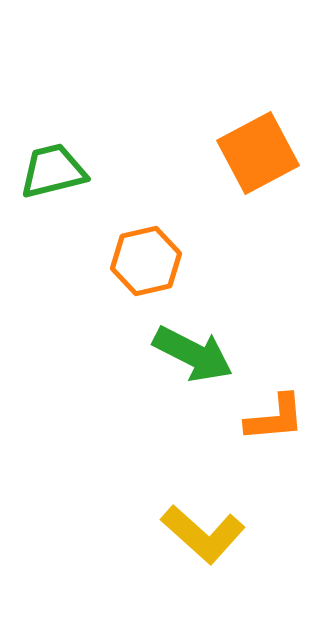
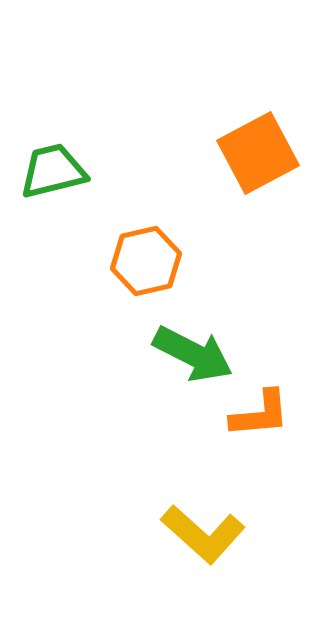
orange L-shape: moved 15 px left, 4 px up
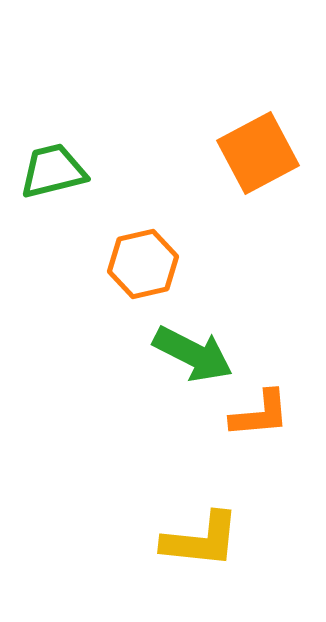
orange hexagon: moved 3 px left, 3 px down
yellow L-shape: moved 2 px left, 6 px down; rotated 36 degrees counterclockwise
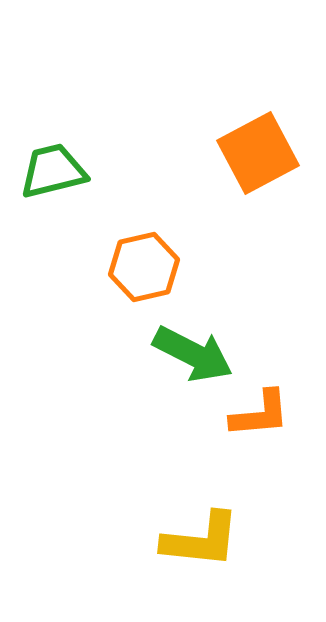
orange hexagon: moved 1 px right, 3 px down
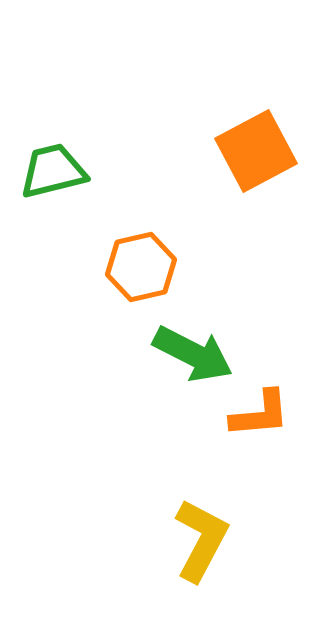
orange square: moved 2 px left, 2 px up
orange hexagon: moved 3 px left
yellow L-shape: rotated 68 degrees counterclockwise
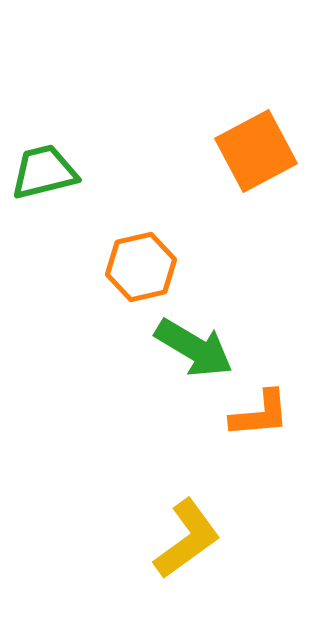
green trapezoid: moved 9 px left, 1 px down
green arrow: moved 1 px right, 6 px up; rotated 4 degrees clockwise
yellow L-shape: moved 14 px left, 1 px up; rotated 26 degrees clockwise
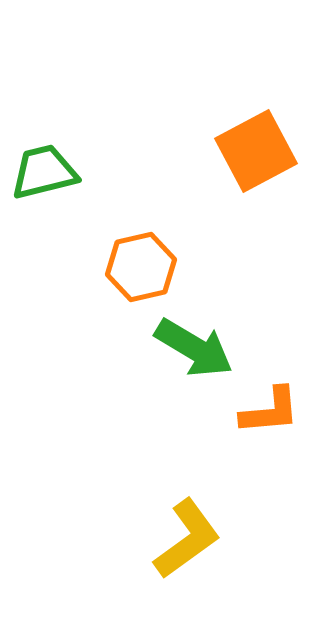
orange L-shape: moved 10 px right, 3 px up
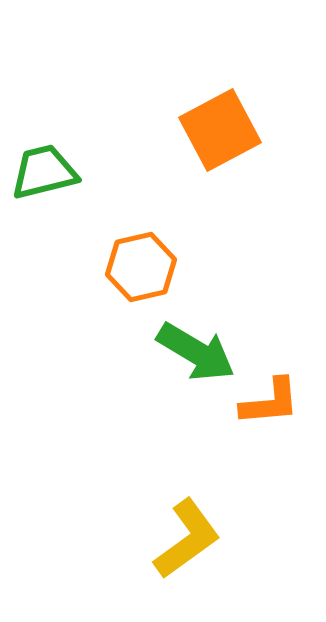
orange square: moved 36 px left, 21 px up
green arrow: moved 2 px right, 4 px down
orange L-shape: moved 9 px up
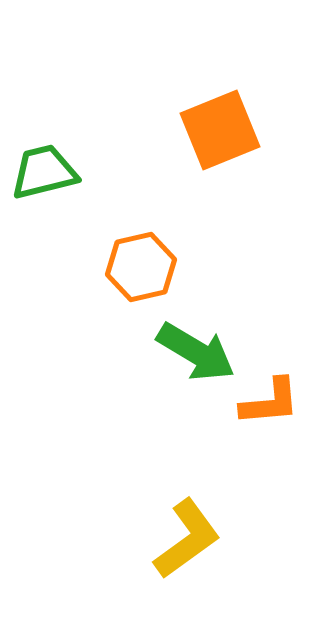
orange square: rotated 6 degrees clockwise
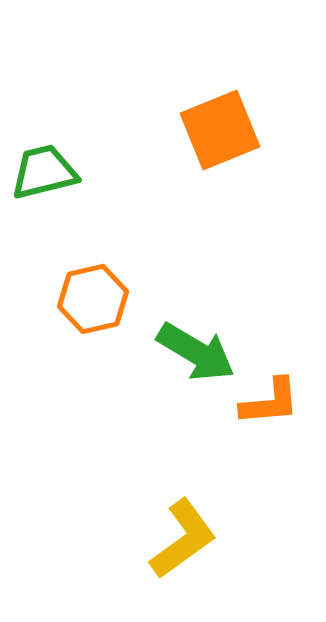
orange hexagon: moved 48 px left, 32 px down
yellow L-shape: moved 4 px left
